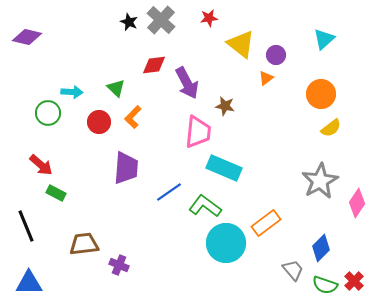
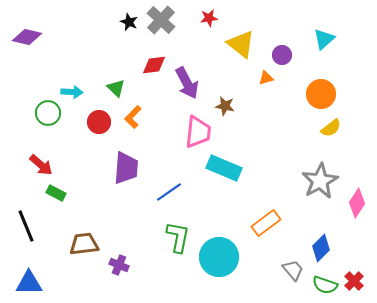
purple circle: moved 6 px right
orange triangle: rotated 21 degrees clockwise
green L-shape: moved 27 px left, 31 px down; rotated 64 degrees clockwise
cyan circle: moved 7 px left, 14 px down
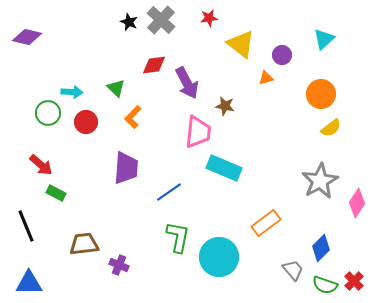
red circle: moved 13 px left
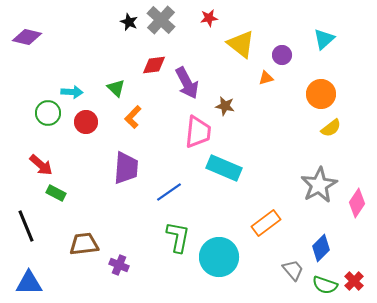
gray star: moved 1 px left, 4 px down
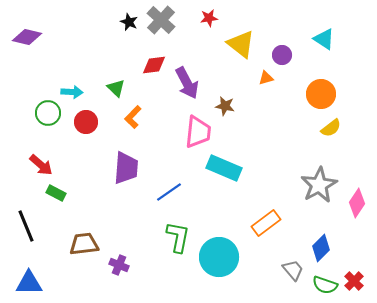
cyan triangle: rotated 45 degrees counterclockwise
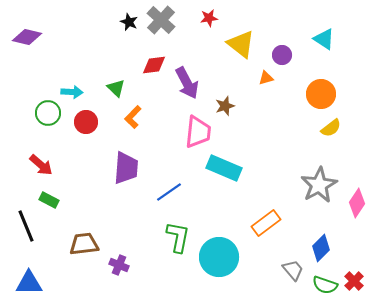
brown star: rotated 30 degrees counterclockwise
green rectangle: moved 7 px left, 7 px down
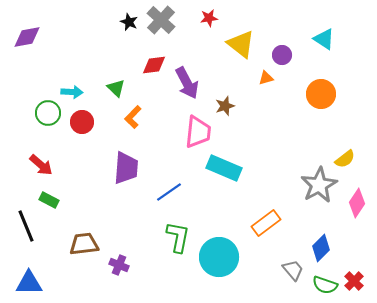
purple diamond: rotated 24 degrees counterclockwise
red circle: moved 4 px left
yellow semicircle: moved 14 px right, 31 px down
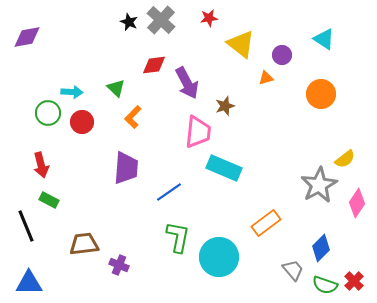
red arrow: rotated 35 degrees clockwise
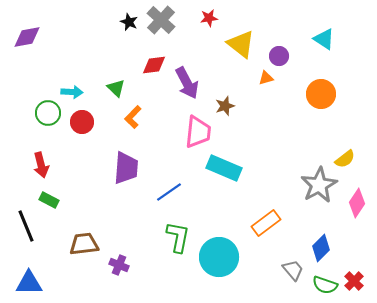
purple circle: moved 3 px left, 1 px down
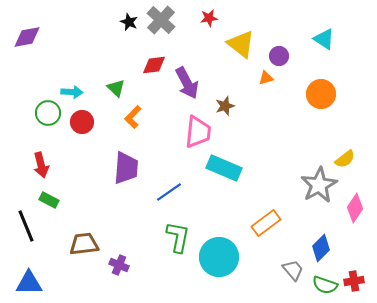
pink diamond: moved 2 px left, 5 px down
red cross: rotated 36 degrees clockwise
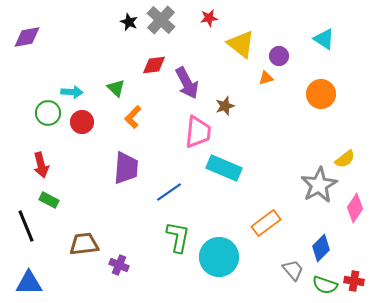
red cross: rotated 18 degrees clockwise
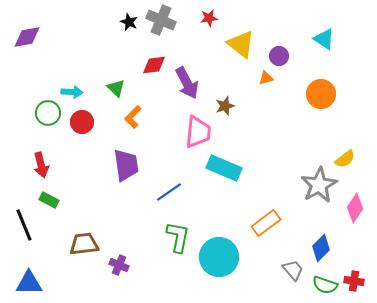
gray cross: rotated 20 degrees counterclockwise
purple trapezoid: moved 3 px up; rotated 12 degrees counterclockwise
black line: moved 2 px left, 1 px up
